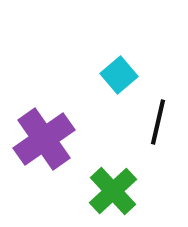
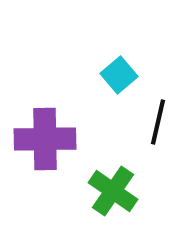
purple cross: moved 1 px right; rotated 34 degrees clockwise
green cross: rotated 12 degrees counterclockwise
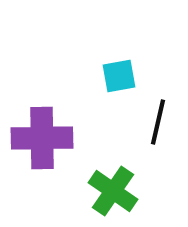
cyan square: moved 1 px down; rotated 30 degrees clockwise
purple cross: moved 3 px left, 1 px up
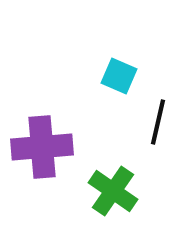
cyan square: rotated 33 degrees clockwise
purple cross: moved 9 px down; rotated 4 degrees counterclockwise
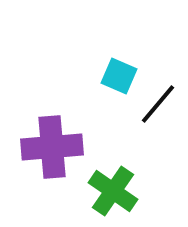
black line: moved 18 px up; rotated 27 degrees clockwise
purple cross: moved 10 px right
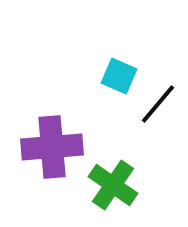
green cross: moved 6 px up
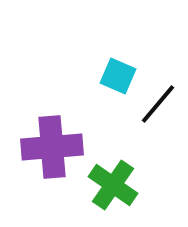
cyan square: moved 1 px left
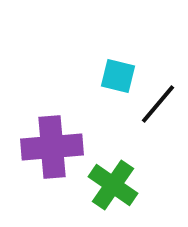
cyan square: rotated 9 degrees counterclockwise
